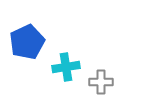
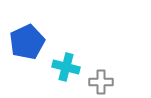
cyan cross: rotated 24 degrees clockwise
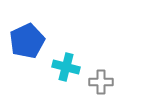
blue pentagon: moved 1 px up
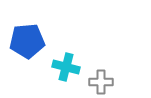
blue pentagon: rotated 20 degrees clockwise
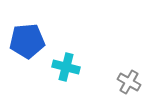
gray cross: moved 28 px right; rotated 30 degrees clockwise
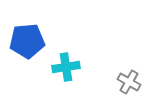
cyan cross: rotated 24 degrees counterclockwise
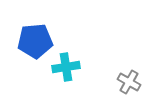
blue pentagon: moved 8 px right
